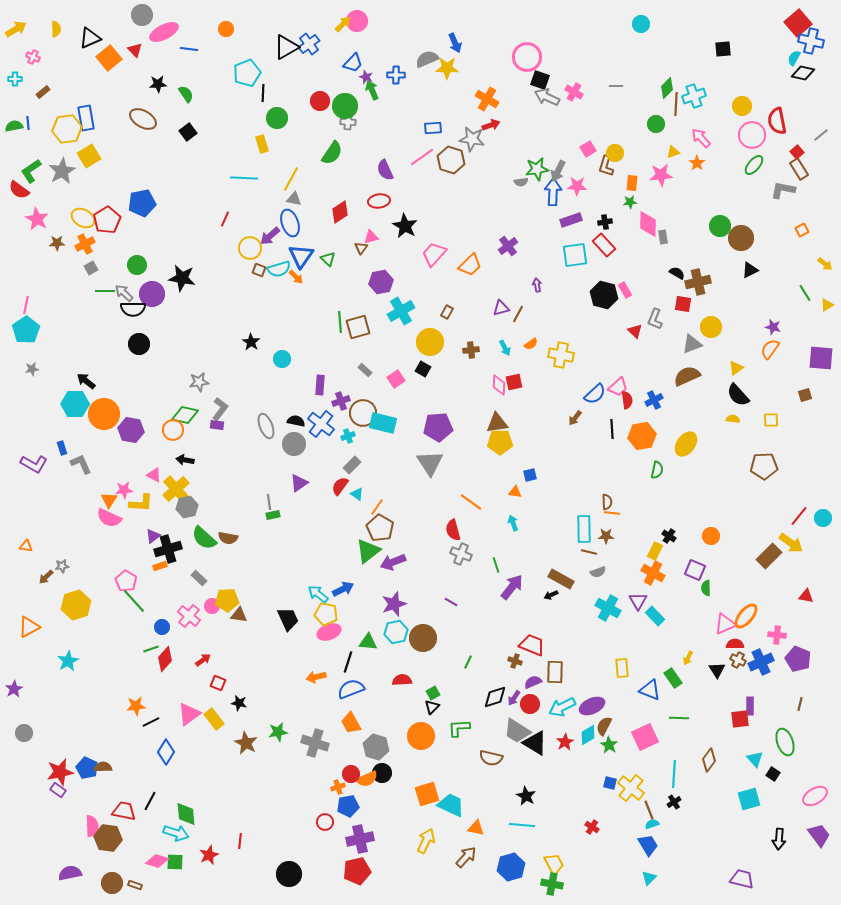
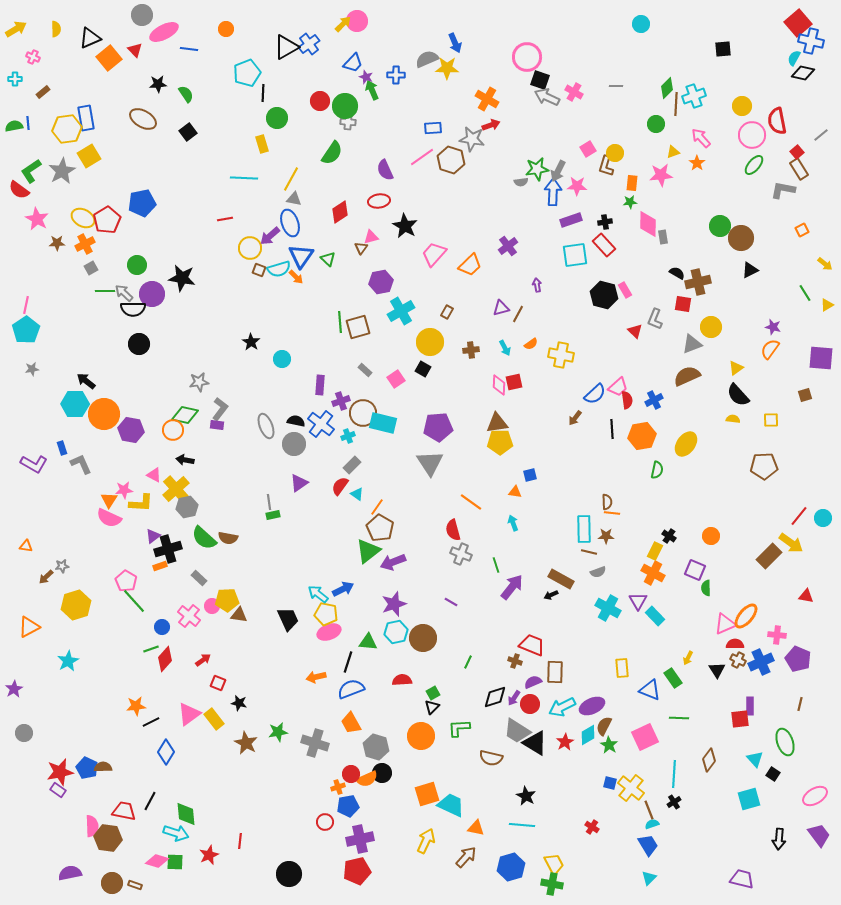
red line at (225, 219): rotated 56 degrees clockwise
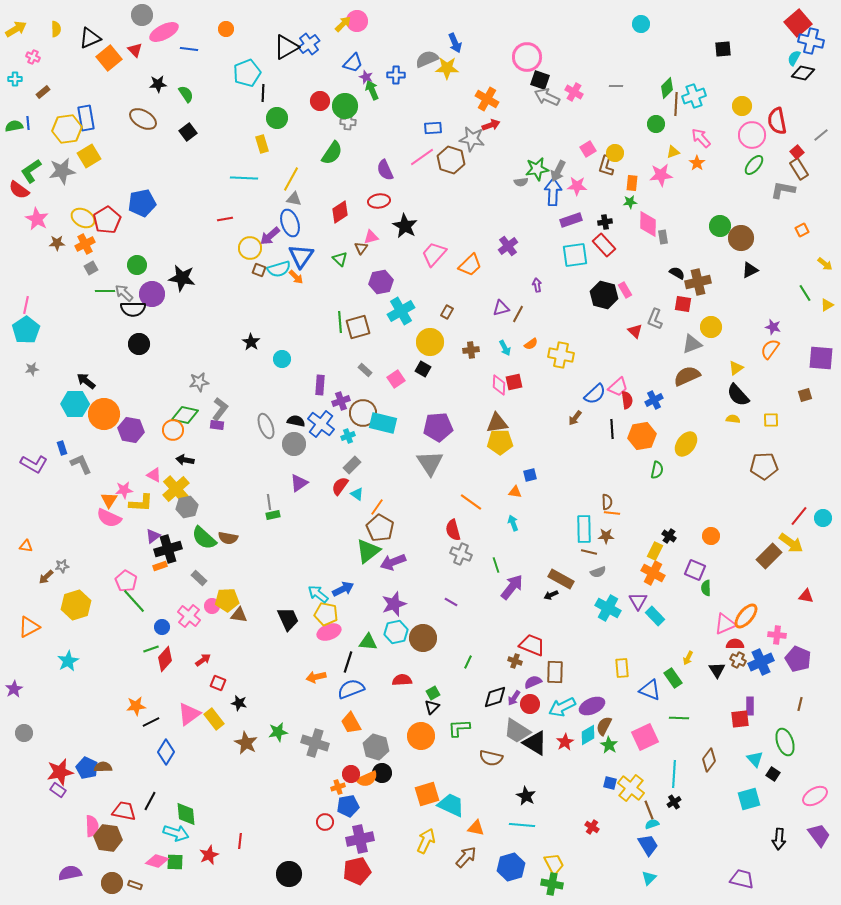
gray star at (62, 171): rotated 20 degrees clockwise
green triangle at (328, 259): moved 12 px right
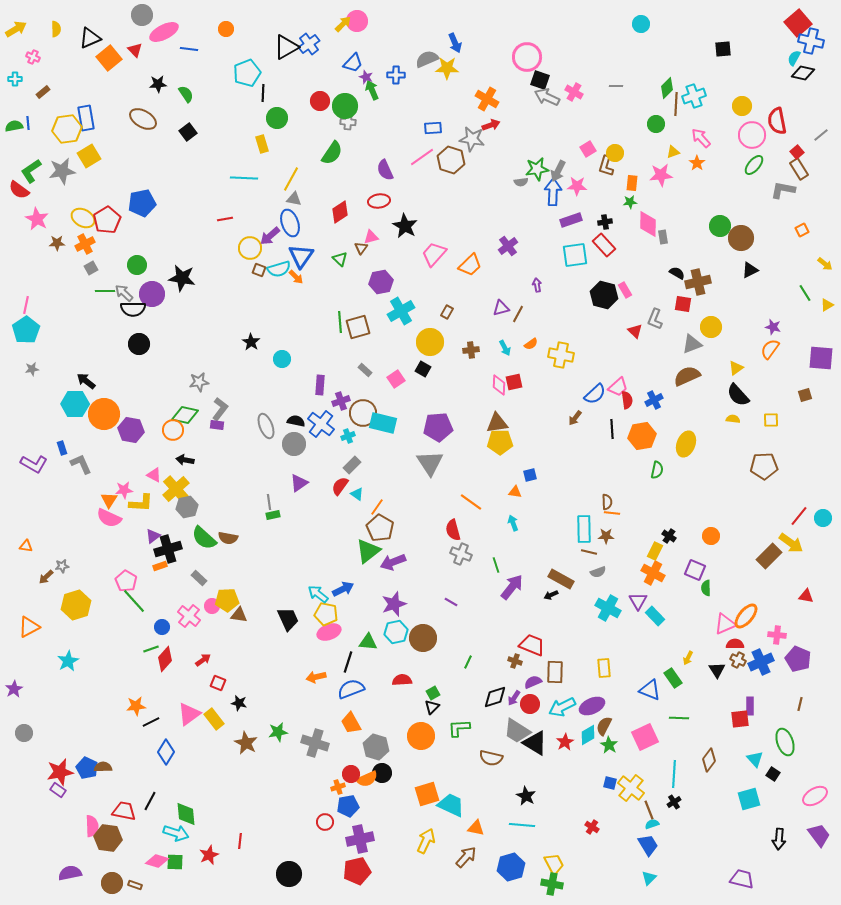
yellow ellipse at (686, 444): rotated 15 degrees counterclockwise
yellow rectangle at (622, 668): moved 18 px left
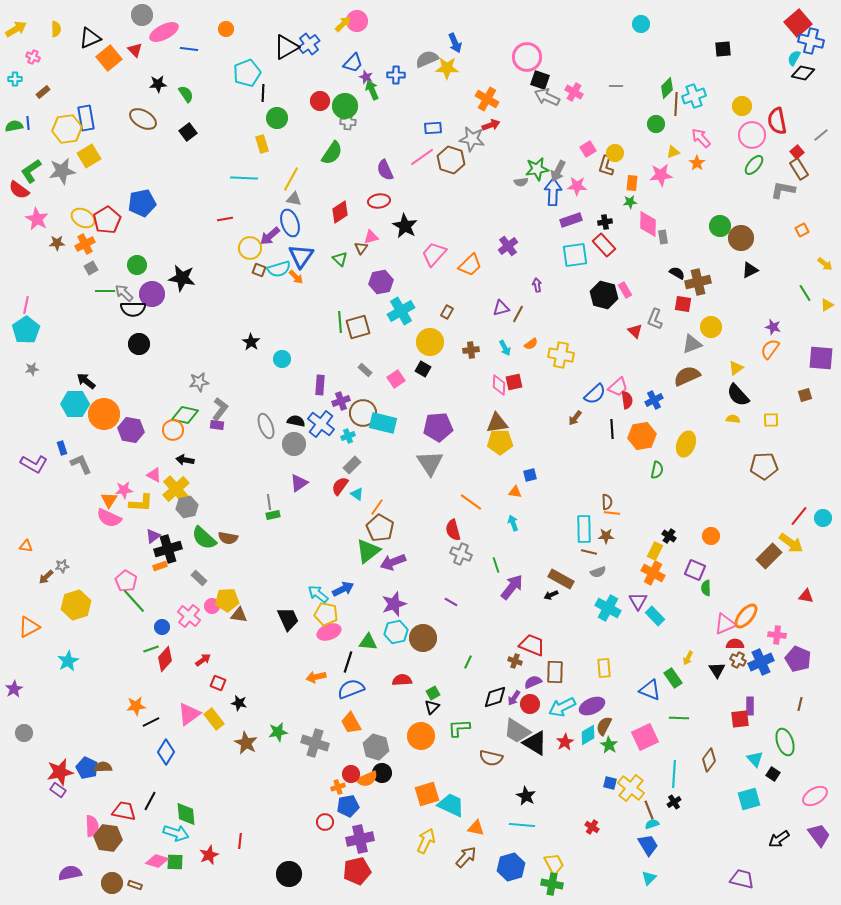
black arrow at (779, 839): rotated 50 degrees clockwise
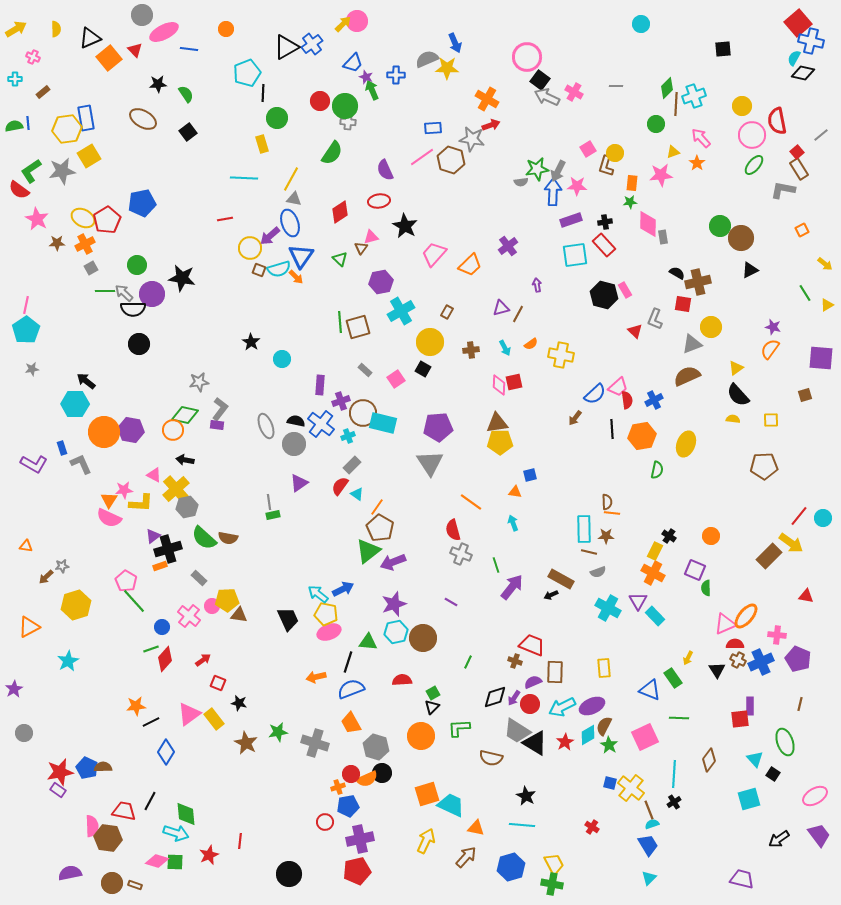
blue cross at (309, 44): moved 3 px right
black square at (540, 80): rotated 18 degrees clockwise
orange circle at (104, 414): moved 18 px down
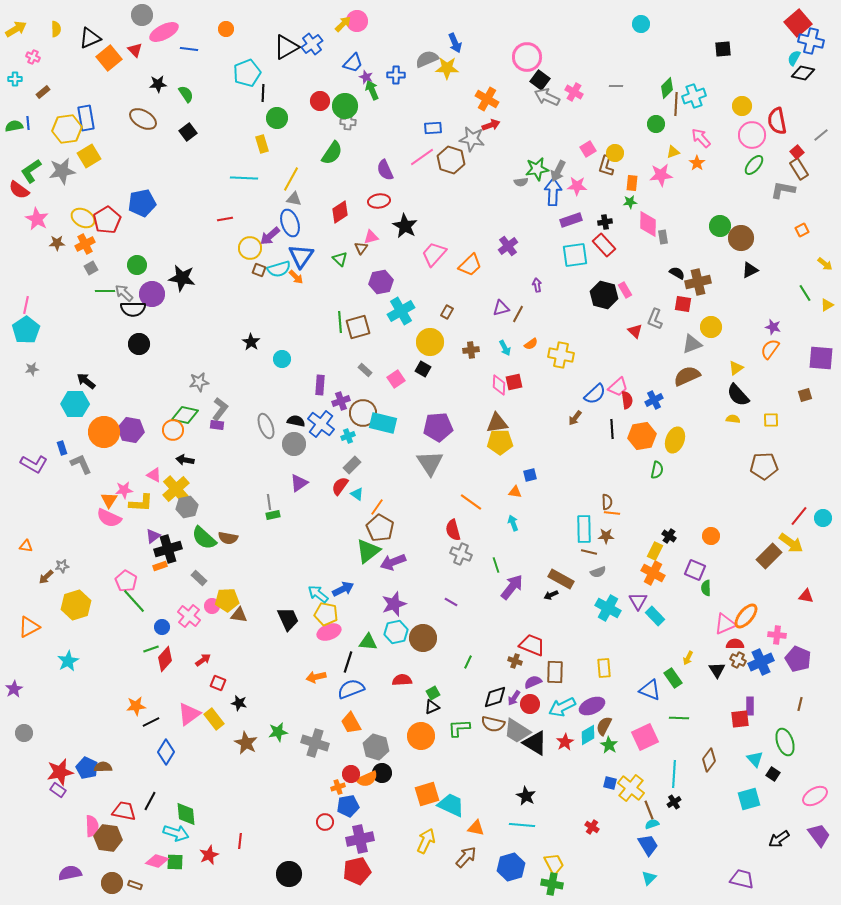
yellow ellipse at (686, 444): moved 11 px left, 4 px up
black triangle at (432, 707): rotated 21 degrees clockwise
brown semicircle at (491, 758): moved 2 px right, 34 px up
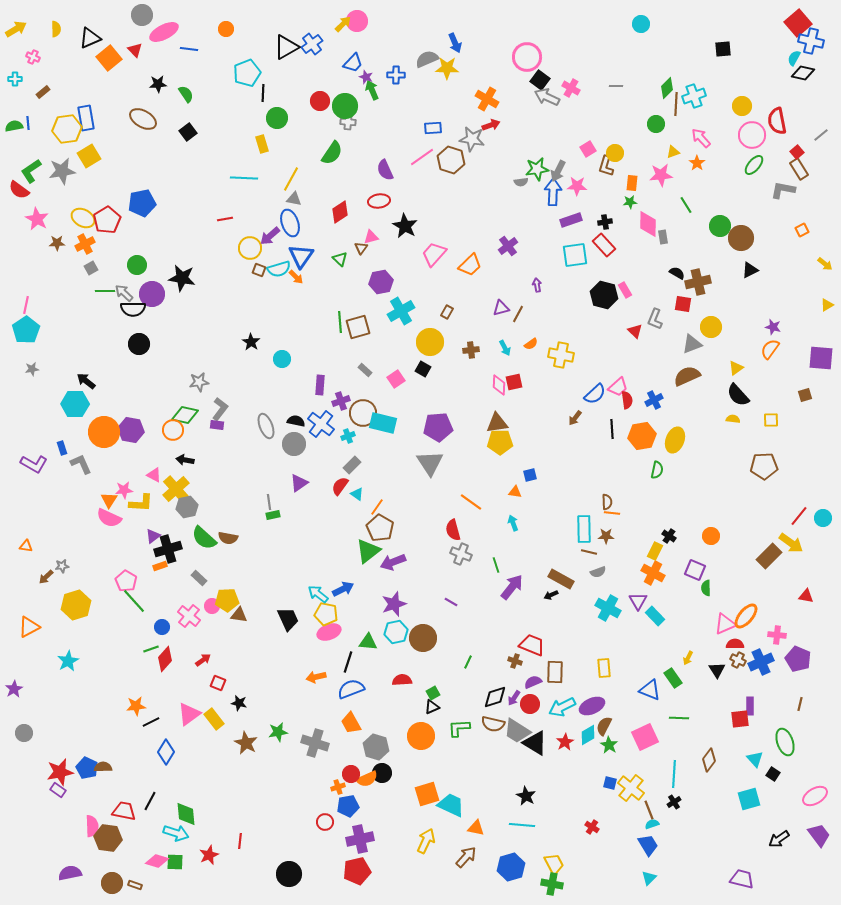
pink cross at (574, 92): moved 3 px left, 4 px up
green line at (805, 293): moved 119 px left, 88 px up
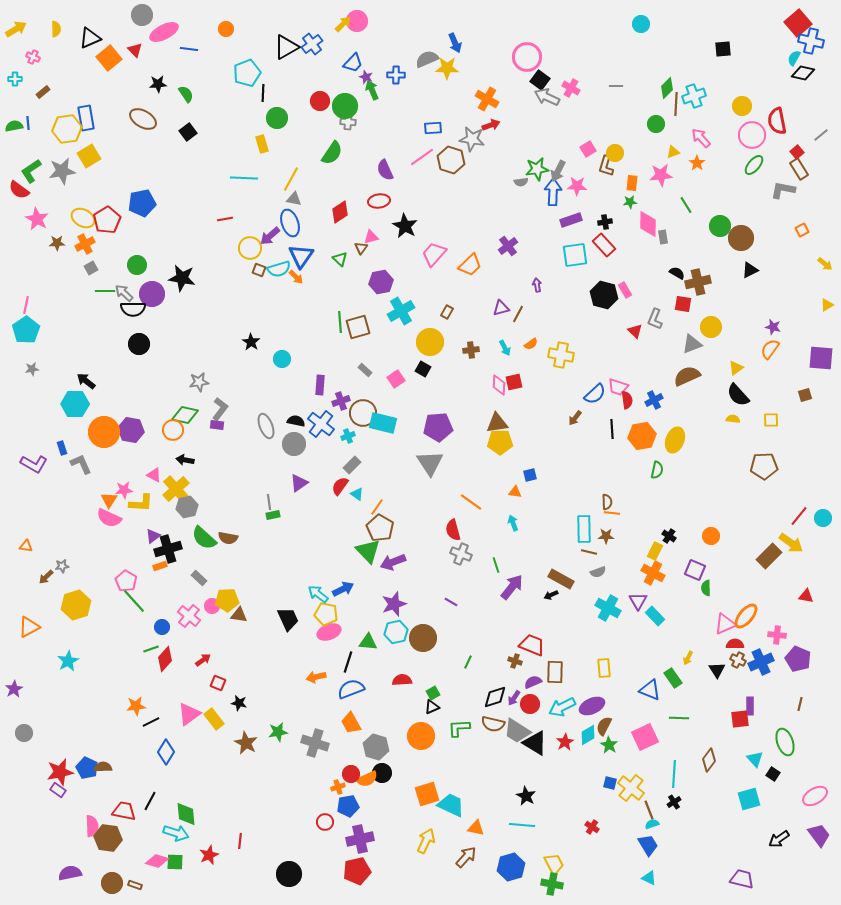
pink trapezoid at (618, 387): rotated 60 degrees clockwise
green triangle at (368, 551): rotated 36 degrees counterclockwise
cyan triangle at (649, 878): rotated 49 degrees counterclockwise
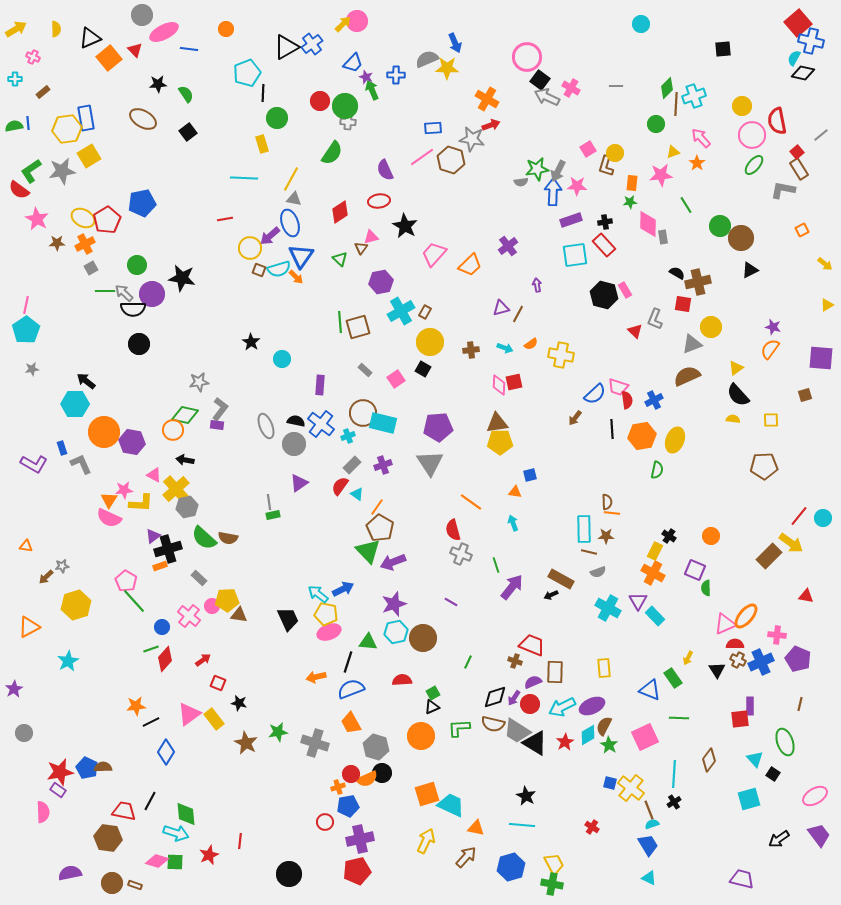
brown rectangle at (447, 312): moved 22 px left
cyan arrow at (505, 348): rotated 42 degrees counterclockwise
purple cross at (341, 401): moved 42 px right, 64 px down
purple hexagon at (131, 430): moved 1 px right, 12 px down
pink semicircle at (92, 826): moved 49 px left, 14 px up
